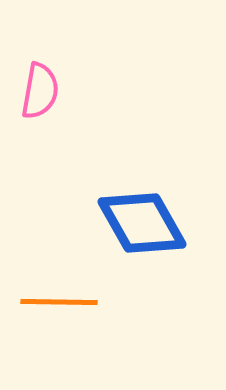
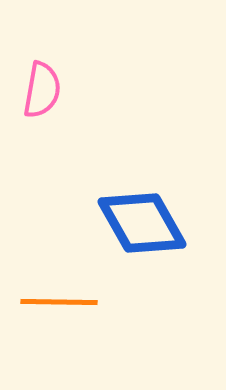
pink semicircle: moved 2 px right, 1 px up
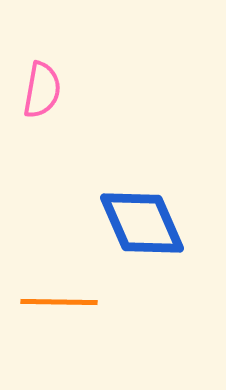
blue diamond: rotated 6 degrees clockwise
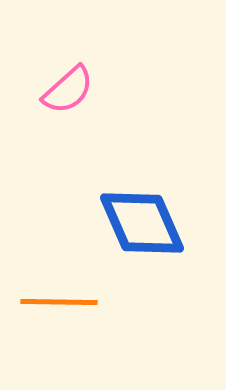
pink semicircle: moved 26 px right; rotated 38 degrees clockwise
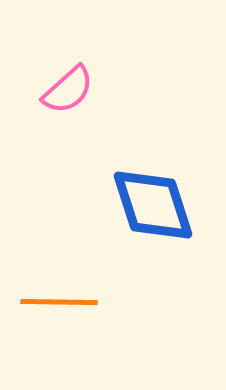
blue diamond: moved 11 px right, 18 px up; rotated 6 degrees clockwise
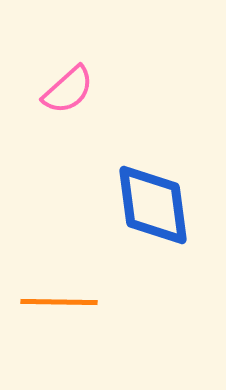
blue diamond: rotated 10 degrees clockwise
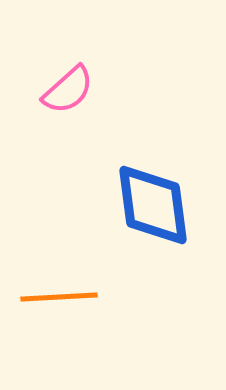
orange line: moved 5 px up; rotated 4 degrees counterclockwise
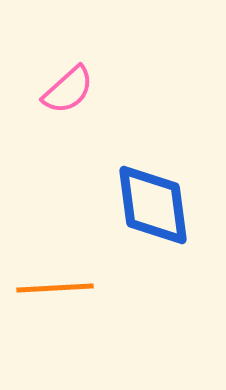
orange line: moved 4 px left, 9 px up
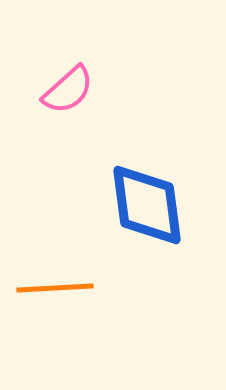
blue diamond: moved 6 px left
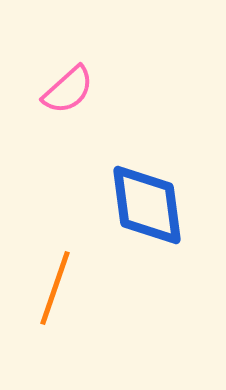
orange line: rotated 68 degrees counterclockwise
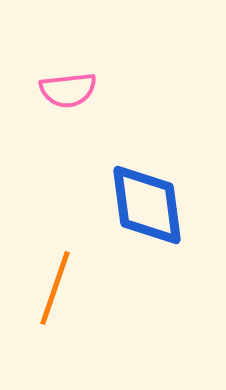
pink semicircle: rotated 36 degrees clockwise
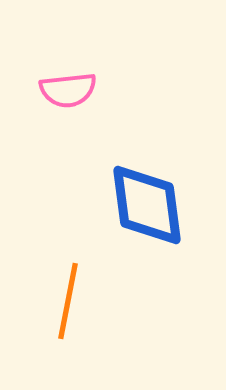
orange line: moved 13 px right, 13 px down; rotated 8 degrees counterclockwise
